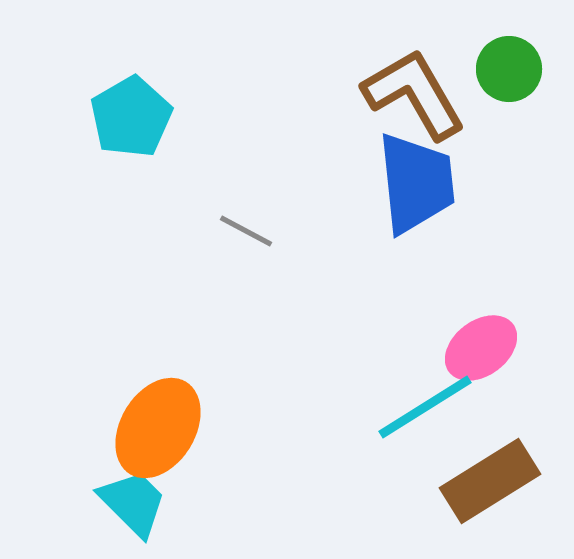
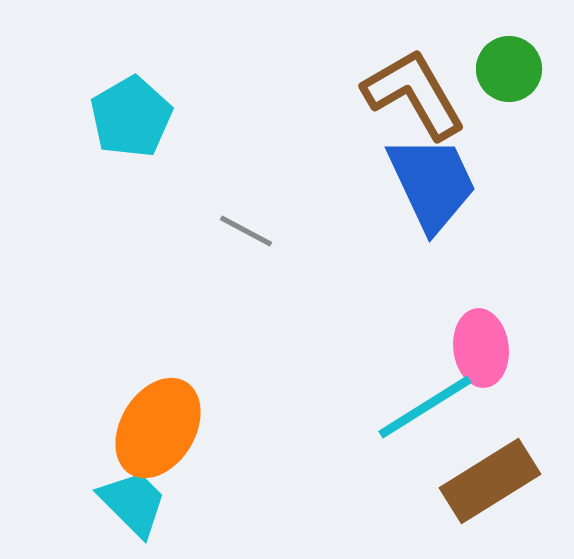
blue trapezoid: moved 16 px right; rotated 19 degrees counterclockwise
pink ellipse: rotated 60 degrees counterclockwise
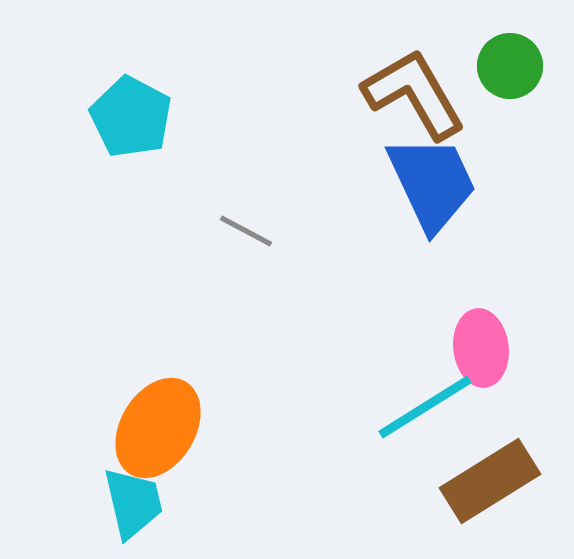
green circle: moved 1 px right, 3 px up
cyan pentagon: rotated 14 degrees counterclockwise
cyan trapezoid: rotated 32 degrees clockwise
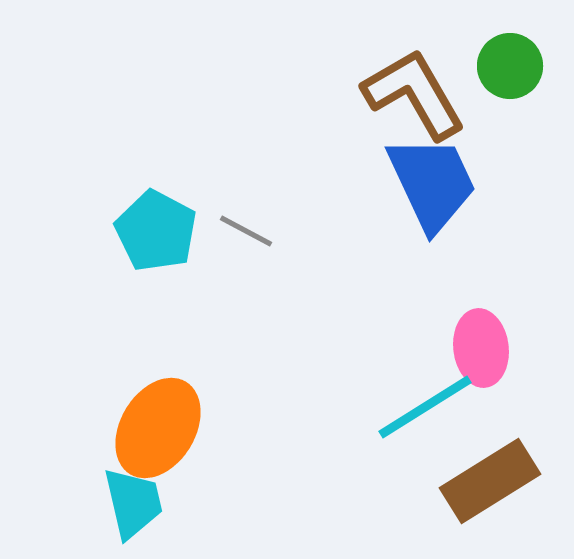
cyan pentagon: moved 25 px right, 114 px down
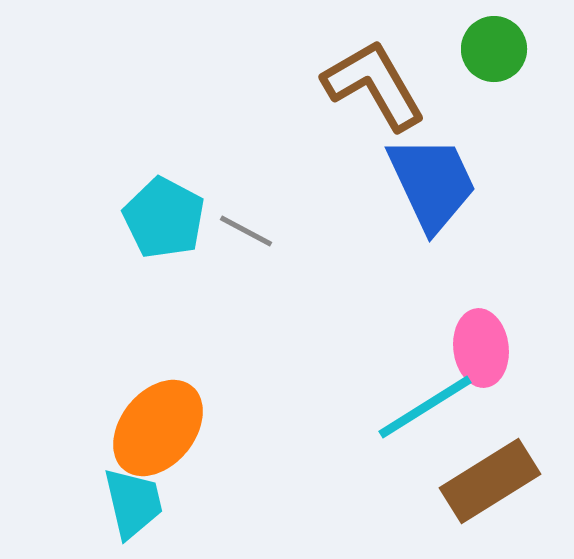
green circle: moved 16 px left, 17 px up
brown L-shape: moved 40 px left, 9 px up
cyan pentagon: moved 8 px right, 13 px up
orange ellipse: rotated 8 degrees clockwise
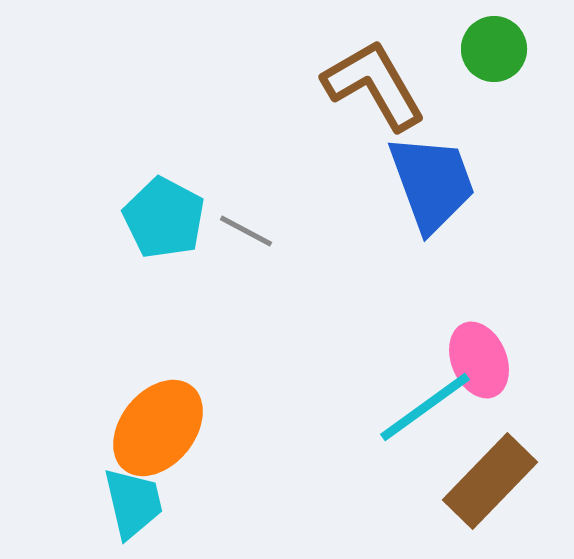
blue trapezoid: rotated 5 degrees clockwise
pink ellipse: moved 2 px left, 12 px down; rotated 16 degrees counterclockwise
cyan line: rotated 4 degrees counterclockwise
brown rectangle: rotated 14 degrees counterclockwise
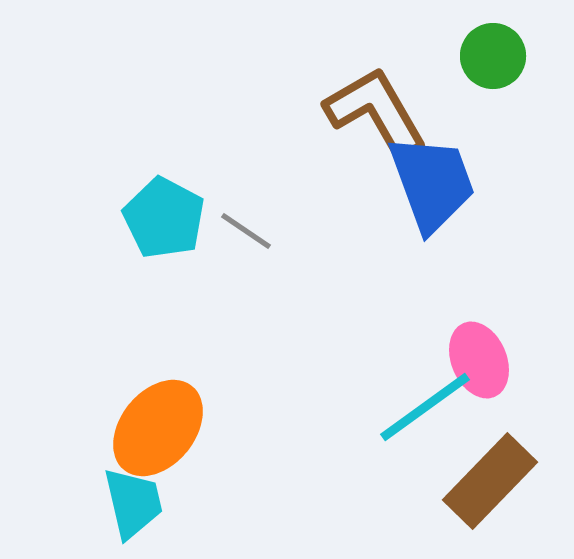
green circle: moved 1 px left, 7 px down
brown L-shape: moved 2 px right, 27 px down
gray line: rotated 6 degrees clockwise
